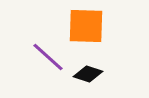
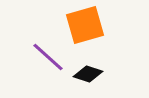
orange square: moved 1 px left, 1 px up; rotated 18 degrees counterclockwise
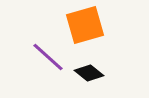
black diamond: moved 1 px right, 1 px up; rotated 20 degrees clockwise
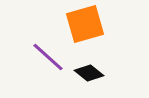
orange square: moved 1 px up
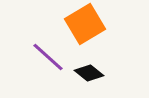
orange square: rotated 15 degrees counterclockwise
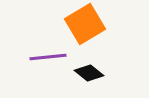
purple line: rotated 48 degrees counterclockwise
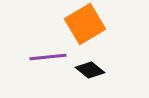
black diamond: moved 1 px right, 3 px up
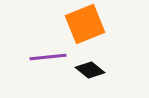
orange square: rotated 9 degrees clockwise
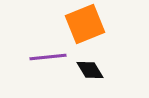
black diamond: rotated 20 degrees clockwise
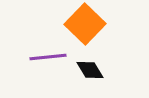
orange square: rotated 24 degrees counterclockwise
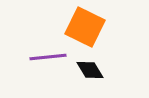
orange square: moved 3 px down; rotated 18 degrees counterclockwise
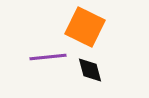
black diamond: rotated 16 degrees clockwise
